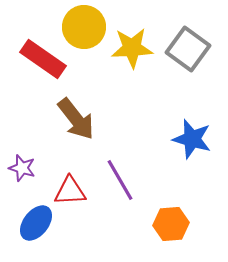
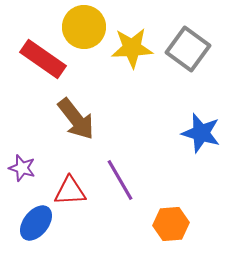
blue star: moved 9 px right, 6 px up
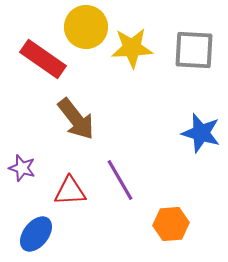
yellow circle: moved 2 px right
gray square: moved 6 px right, 1 px down; rotated 33 degrees counterclockwise
blue ellipse: moved 11 px down
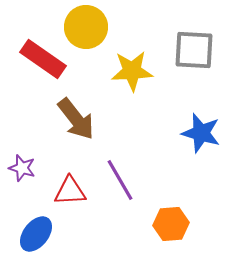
yellow star: moved 23 px down
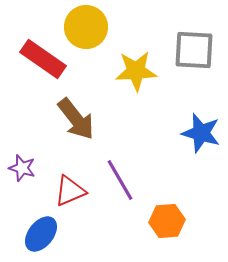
yellow star: moved 4 px right
red triangle: rotated 20 degrees counterclockwise
orange hexagon: moved 4 px left, 3 px up
blue ellipse: moved 5 px right
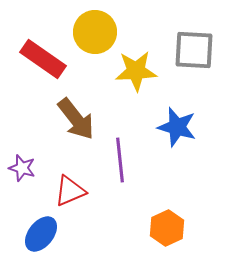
yellow circle: moved 9 px right, 5 px down
blue star: moved 24 px left, 6 px up
purple line: moved 20 px up; rotated 24 degrees clockwise
orange hexagon: moved 7 px down; rotated 20 degrees counterclockwise
